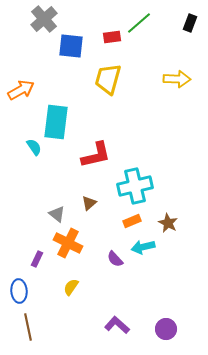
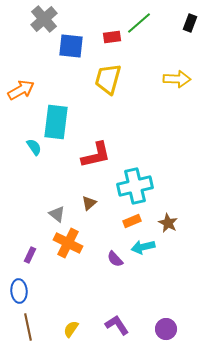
purple rectangle: moved 7 px left, 4 px up
yellow semicircle: moved 42 px down
purple L-shape: rotated 15 degrees clockwise
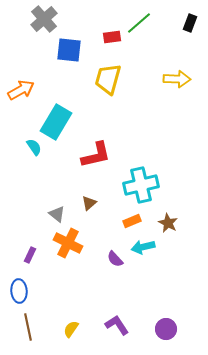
blue square: moved 2 px left, 4 px down
cyan rectangle: rotated 24 degrees clockwise
cyan cross: moved 6 px right, 1 px up
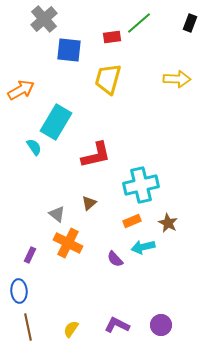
purple L-shape: rotated 30 degrees counterclockwise
purple circle: moved 5 px left, 4 px up
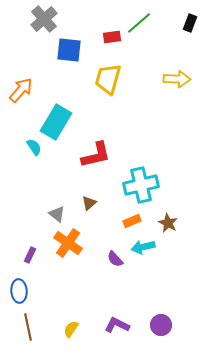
orange arrow: rotated 20 degrees counterclockwise
orange cross: rotated 8 degrees clockwise
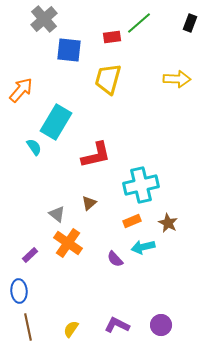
purple rectangle: rotated 21 degrees clockwise
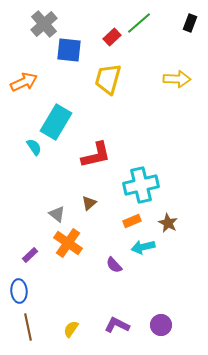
gray cross: moved 5 px down
red rectangle: rotated 36 degrees counterclockwise
orange arrow: moved 3 px right, 8 px up; rotated 24 degrees clockwise
purple semicircle: moved 1 px left, 6 px down
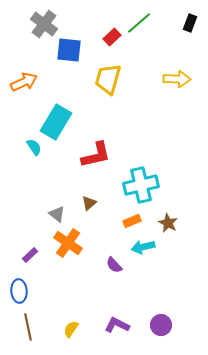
gray cross: rotated 12 degrees counterclockwise
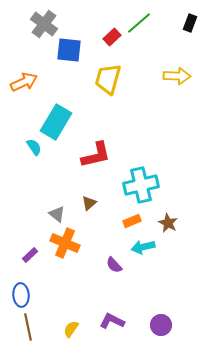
yellow arrow: moved 3 px up
orange cross: moved 3 px left; rotated 12 degrees counterclockwise
blue ellipse: moved 2 px right, 4 px down
purple L-shape: moved 5 px left, 4 px up
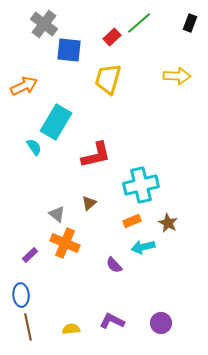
orange arrow: moved 4 px down
purple circle: moved 2 px up
yellow semicircle: rotated 48 degrees clockwise
